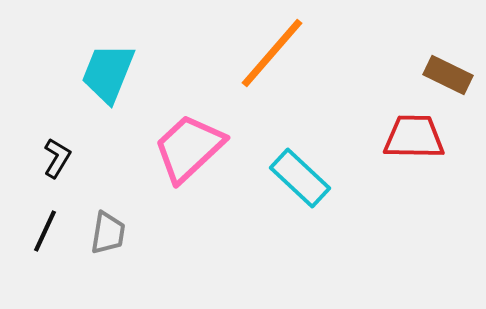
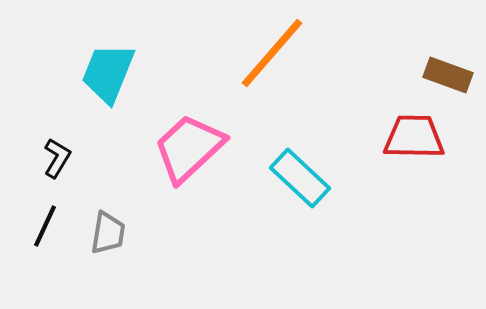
brown rectangle: rotated 6 degrees counterclockwise
black line: moved 5 px up
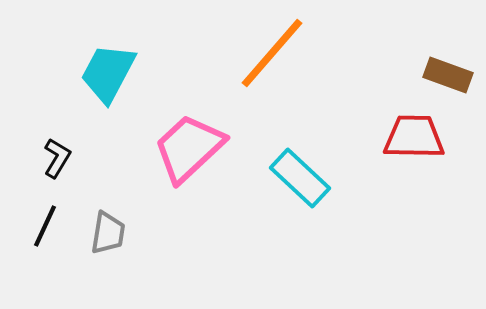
cyan trapezoid: rotated 6 degrees clockwise
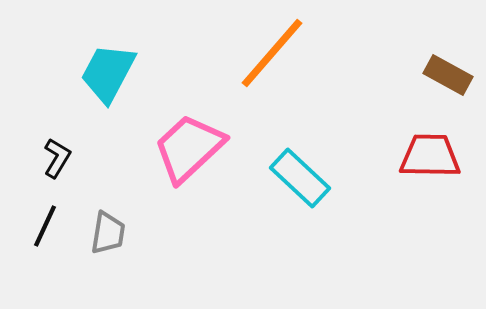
brown rectangle: rotated 9 degrees clockwise
red trapezoid: moved 16 px right, 19 px down
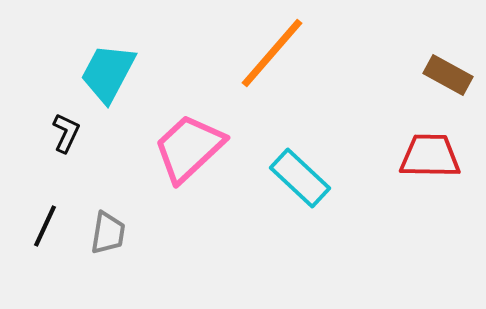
black L-shape: moved 9 px right, 25 px up; rotated 6 degrees counterclockwise
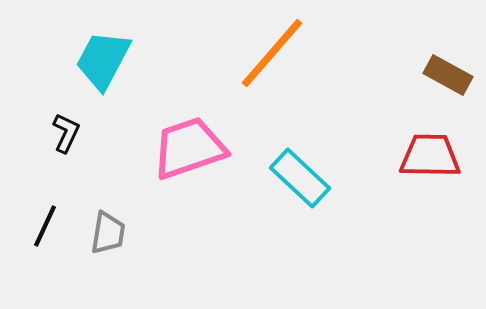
cyan trapezoid: moved 5 px left, 13 px up
pink trapezoid: rotated 24 degrees clockwise
